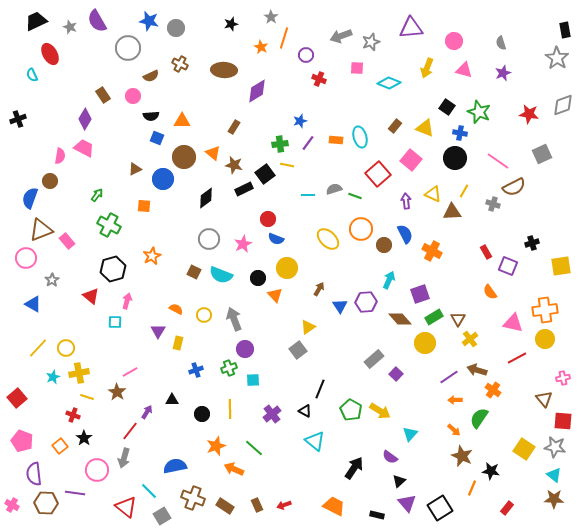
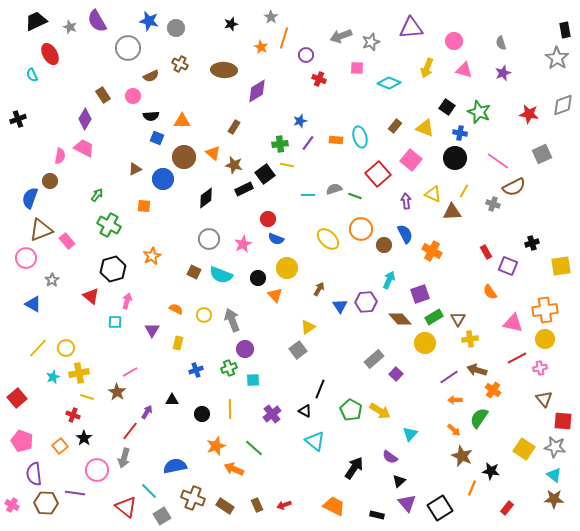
gray arrow at (234, 319): moved 2 px left, 1 px down
purple triangle at (158, 331): moved 6 px left, 1 px up
yellow cross at (470, 339): rotated 28 degrees clockwise
pink cross at (563, 378): moved 23 px left, 10 px up
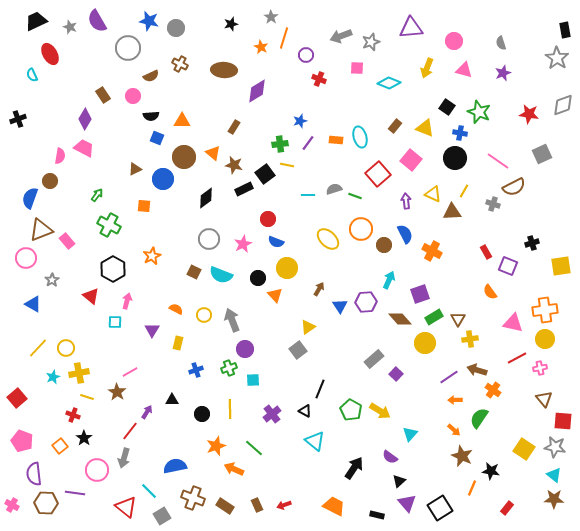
blue semicircle at (276, 239): moved 3 px down
black hexagon at (113, 269): rotated 15 degrees counterclockwise
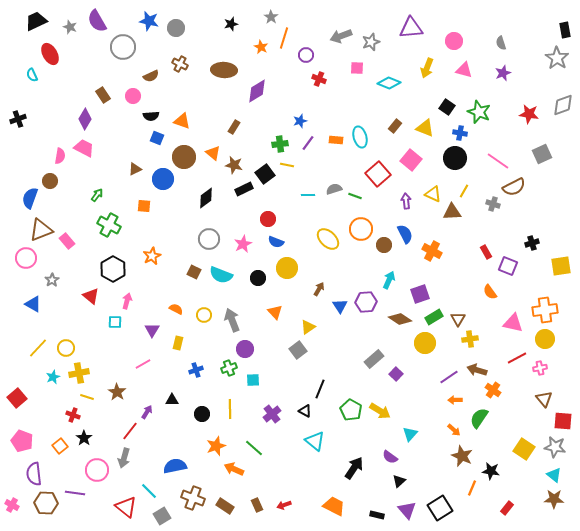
gray circle at (128, 48): moved 5 px left, 1 px up
orange triangle at (182, 121): rotated 18 degrees clockwise
orange triangle at (275, 295): moved 17 px down
brown diamond at (400, 319): rotated 15 degrees counterclockwise
pink line at (130, 372): moved 13 px right, 8 px up
purple triangle at (407, 503): moved 7 px down
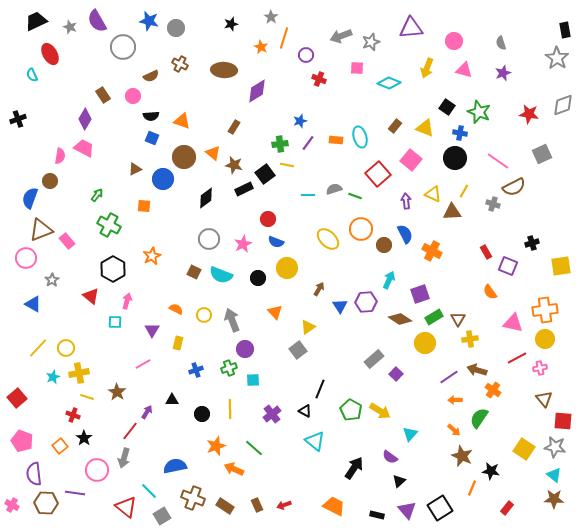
blue square at (157, 138): moved 5 px left
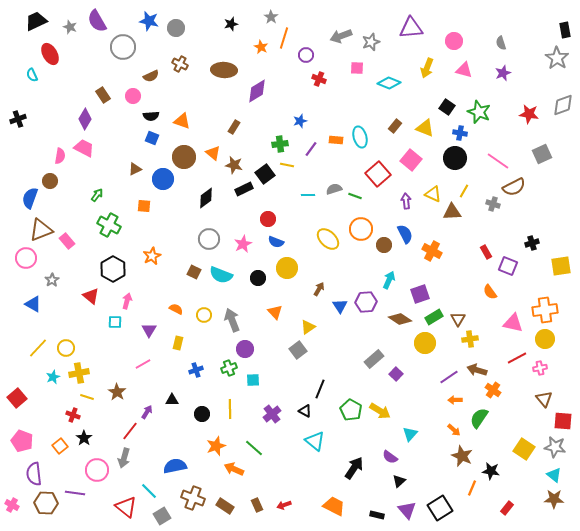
purple line at (308, 143): moved 3 px right, 6 px down
purple triangle at (152, 330): moved 3 px left
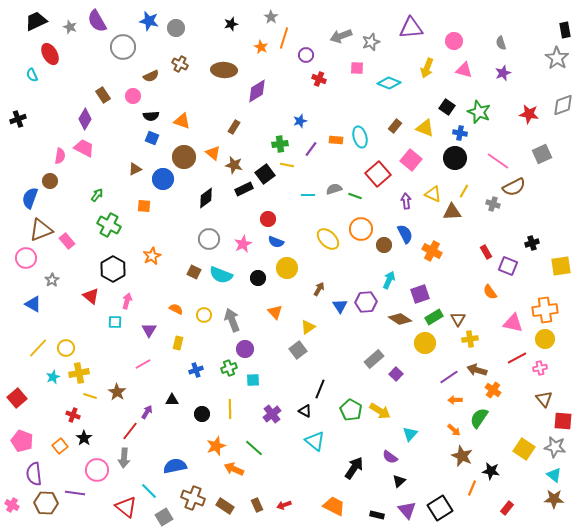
yellow line at (87, 397): moved 3 px right, 1 px up
gray arrow at (124, 458): rotated 12 degrees counterclockwise
gray square at (162, 516): moved 2 px right, 1 px down
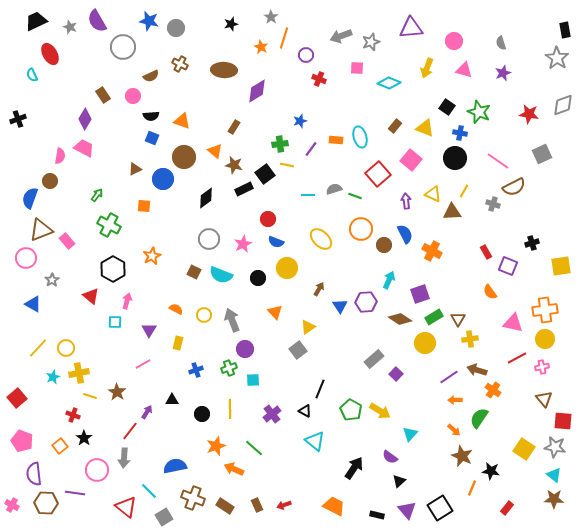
orange triangle at (213, 153): moved 2 px right, 2 px up
yellow ellipse at (328, 239): moved 7 px left
pink cross at (540, 368): moved 2 px right, 1 px up
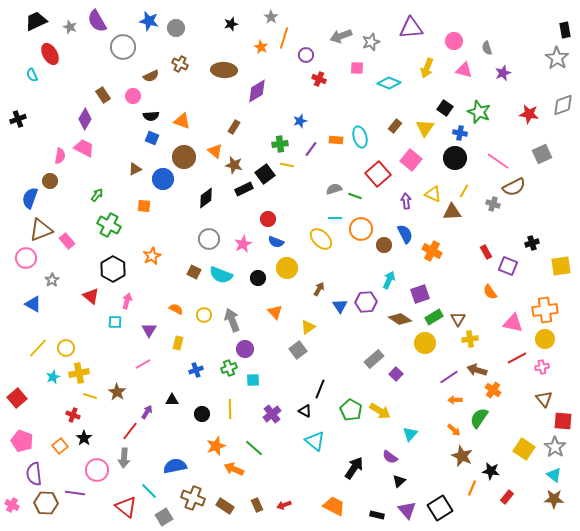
gray semicircle at (501, 43): moved 14 px left, 5 px down
black square at (447, 107): moved 2 px left, 1 px down
yellow triangle at (425, 128): rotated 42 degrees clockwise
cyan line at (308, 195): moved 27 px right, 23 px down
gray star at (555, 447): rotated 25 degrees clockwise
red rectangle at (507, 508): moved 11 px up
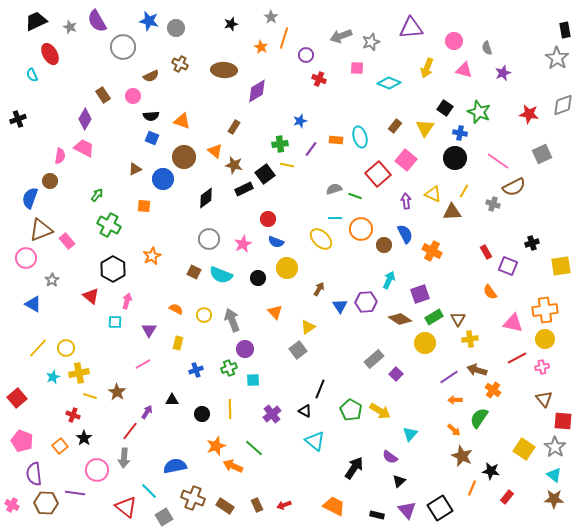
pink square at (411, 160): moved 5 px left
orange arrow at (234, 469): moved 1 px left, 3 px up
